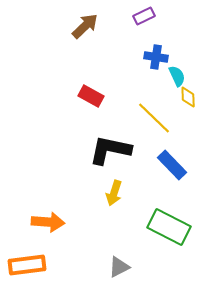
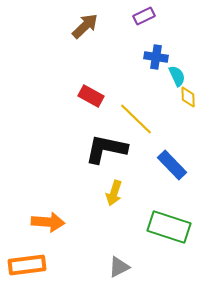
yellow line: moved 18 px left, 1 px down
black L-shape: moved 4 px left, 1 px up
green rectangle: rotated 9 degrees counterclockwise
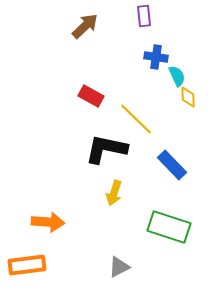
purple rectangle: rotated 70 degrees counterclockwise
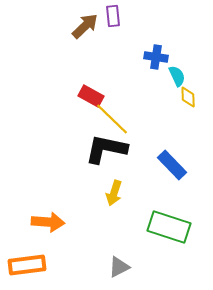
purple rectangle: moved 31 px left
yellow line: moved 24 px left
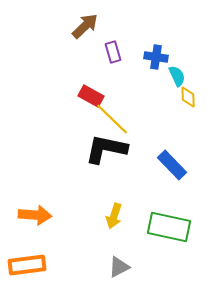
purple rectangle: moved 36 px down; rotated 10 degrees counterclockwise
yellow arrow: moved 23 px down
orange arrow: moved 13 px left, 7 px up
green rectangle: rotated 6 degrees counterclockwise
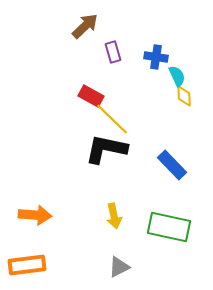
yellow diamond: moved 4 px left, 1 px up
yellow arrow: rotated 30 degrees counterclockwise
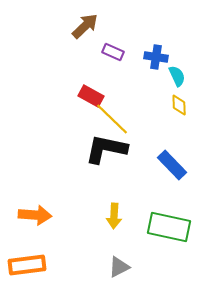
purple rectangle: rotated 50 degrees counterclockwise
yellow diamond: moved 5 px left, 9 px down
yellow arrow: rotated 15 degrees clockwise
